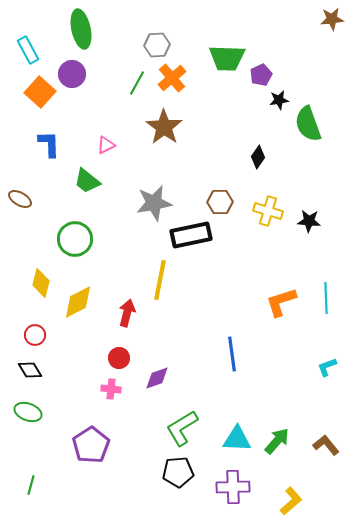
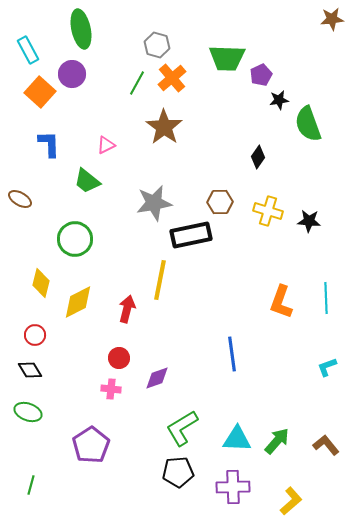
gray hexagon at (157, 45): rotated 20 degrees clockwise
orange L-shape at (281, 302): rotated 52 degrees counterclockwise
red arrow at (127, 313): moved 4 px up
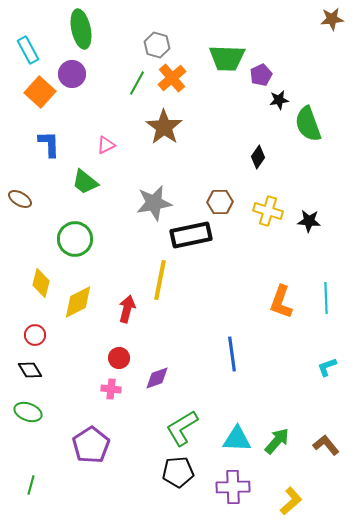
green trapezoid at (87, 181): moved 2 px left, 1 px down
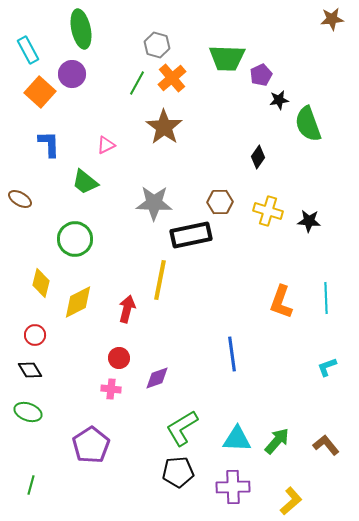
gray star at (154, 203): rotated 12 degrees clockwise
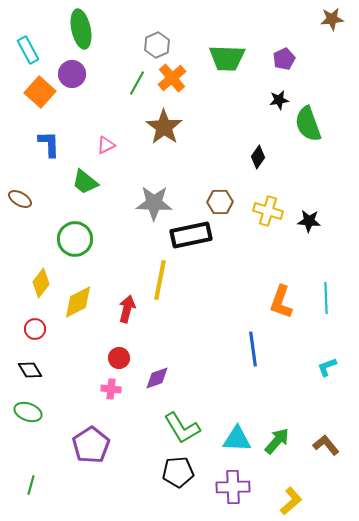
gray hexagon at (157, 45): rotated 20 degrees clockwise
purple pentagon at (261, 75): moved 23 px right, 16 px up
yellow diamond at (41, 283): rotated 24 degrees clockwise
red circle at (35, 335): moved 6 px up
blue line at (232, 354): moved 21 px right, 5 px up
green L-shape at (182, 428): rotated 90 degrees counterclockwise
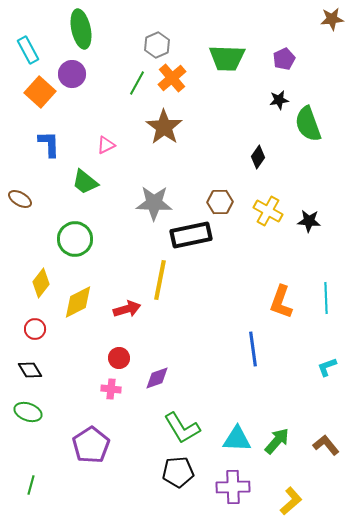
yellow cross at (268, 211): rotated 12 degrees clockwise
red arrow at (127, 309): rotated 60 degrees clockwise
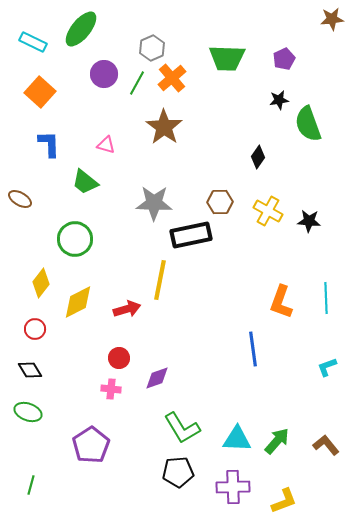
green ellipse at (81, 29): rotated 51 degrees clockwise
gray hexagon at (157, 45): moved 5 px left, 3 px down
cyan rectangle at (28, 50): moved 5 px right, 8 px up; rotated 36 degrees counterclockwise
purple circle at (72, 74): moved 32 px right
pink triangle at (106, 145): rotated 42 degrees clockwise
yellow L-shape at (291, 501): moved 7 px left; rotated 20 degrees clockwise
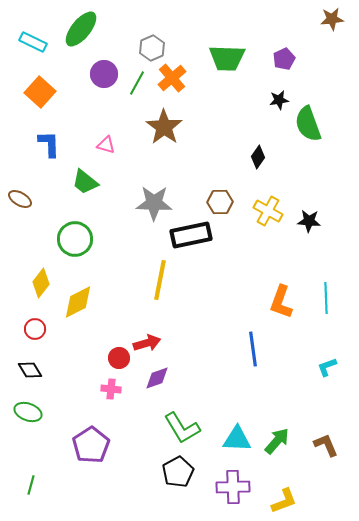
red arrow at (127, 309): moved 20 px right, 34 px down
brown L-shape at (326, 445): rotated 16 degrees clockwise
black pentagon at (178, 472): rotated 24 degrees counterclockwise
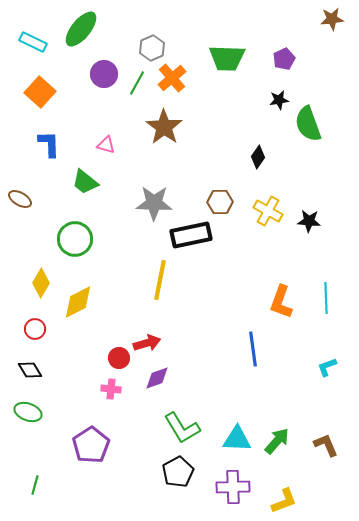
yellow diamond at (41, 283): rotated 8 degrees counterclockwise
green line at (31, 485): moved 4 px right
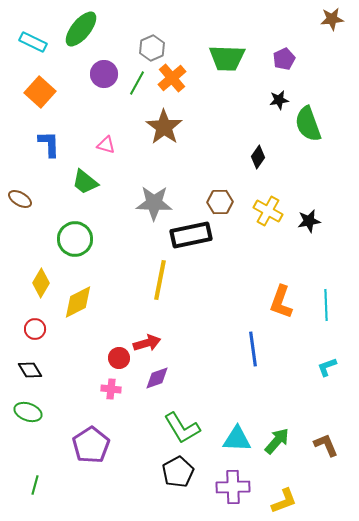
black star at (309, 221): rotated 15 degrees counterclockwise
cyan line at (326, 298): moved 7 px down
